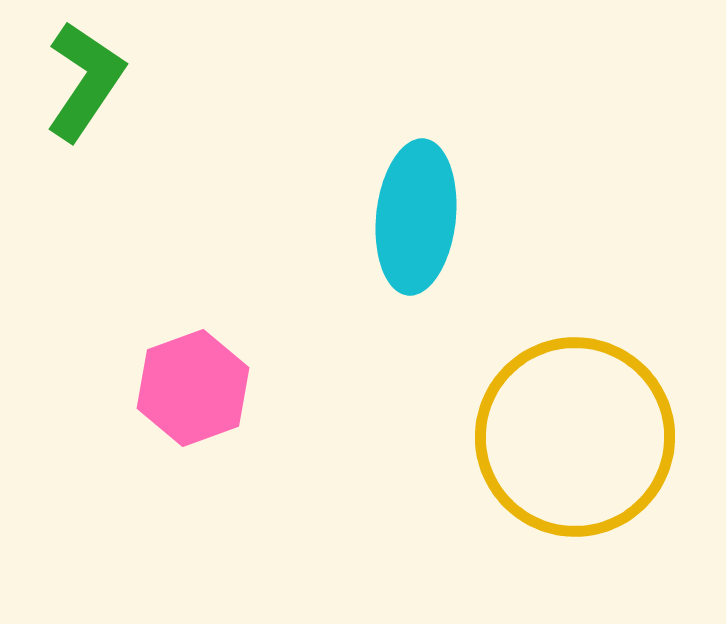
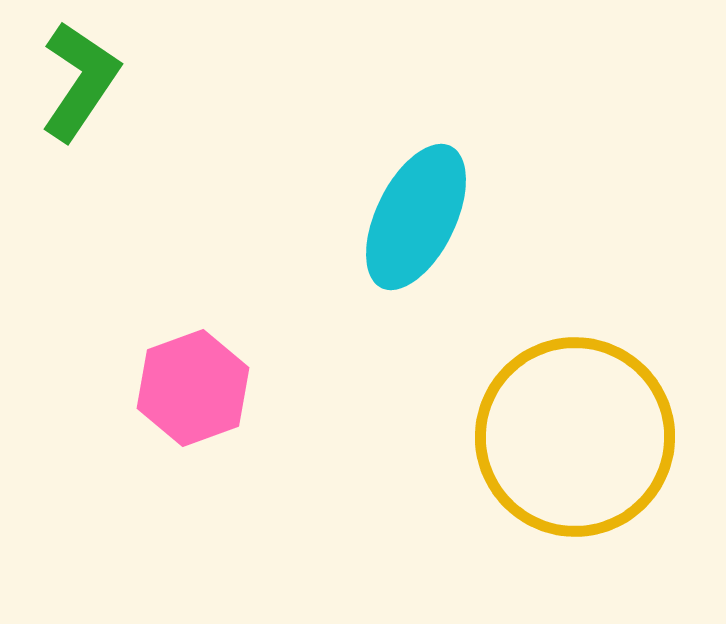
green L-shape: moved 5 px left
cyan ellipse: rotated 20 degrees clockwise
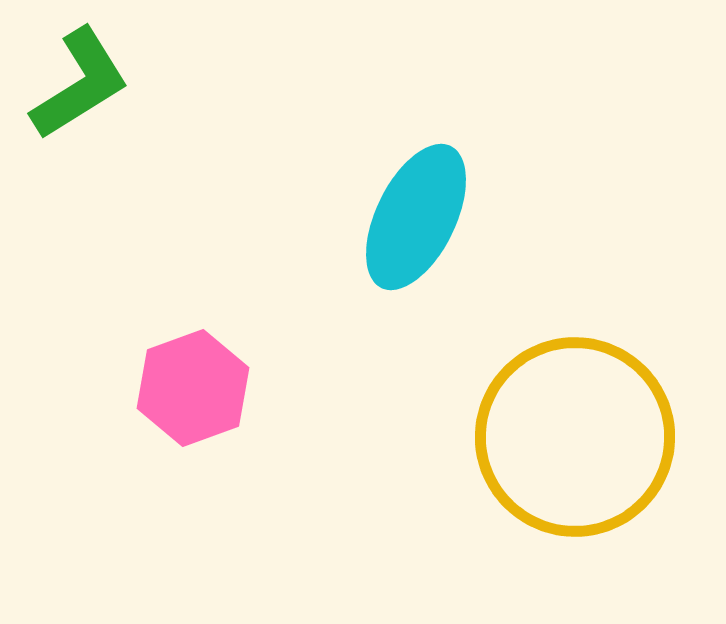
green L-shape: moved 3 px down; rotated 24 degrees clockwise
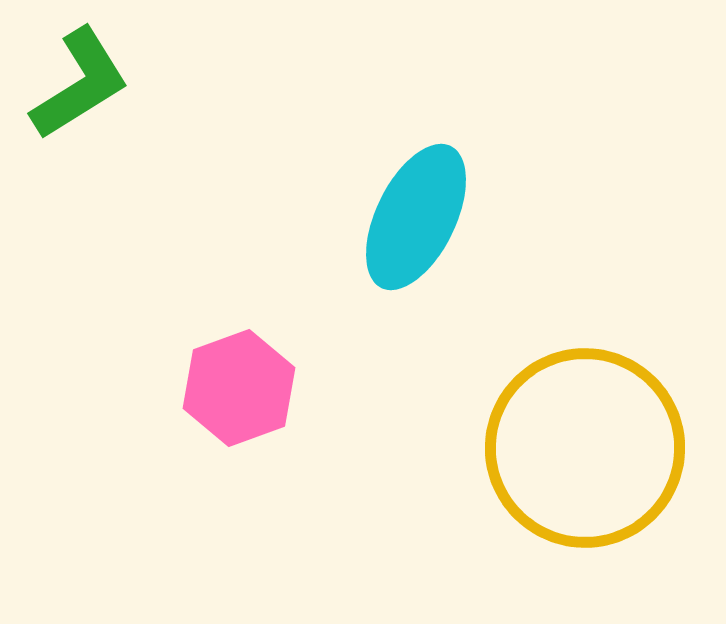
pink hexagon: moved 46 px right
yellow circle: moved 10 px right, 11 px down
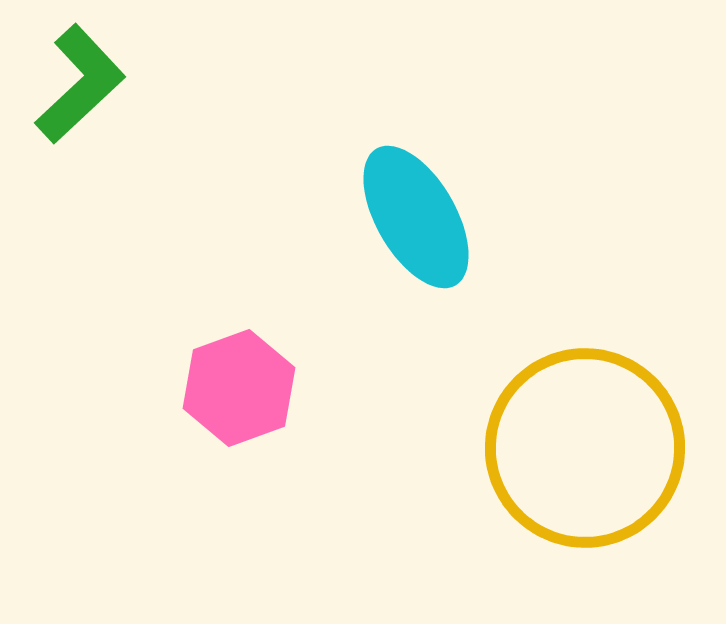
green L-shape: rotated 11 degrees counterclockwise
cyan ellipse: rotated 56 degrees counterclockwise
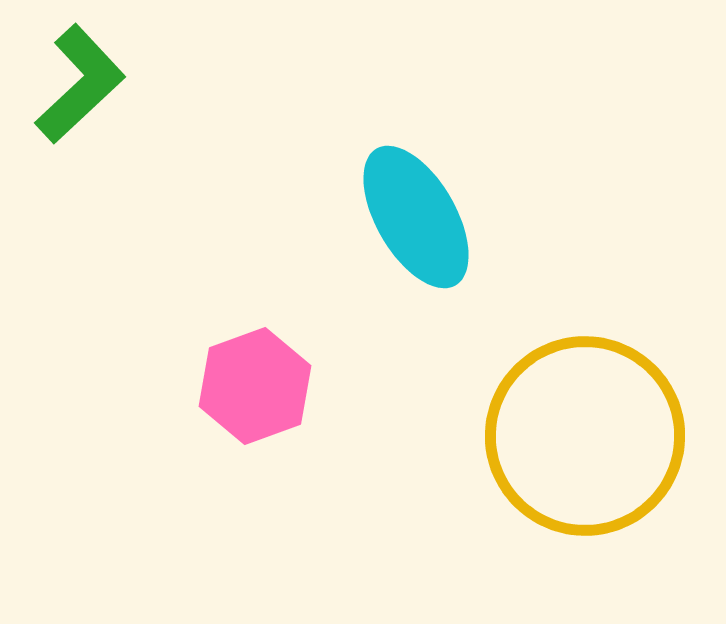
pink hexagon: moved 16 px right, 2 px up
yellow circle: moved 12 px up
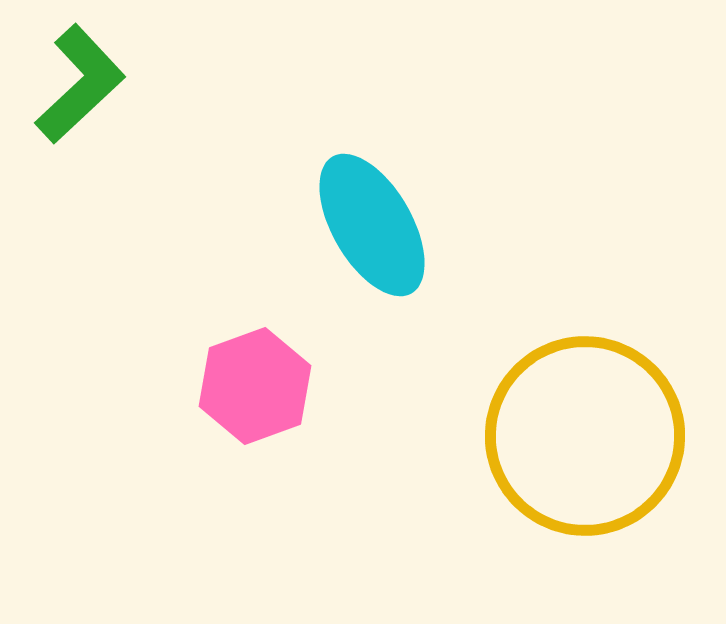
cyan ellipse: moved 44 px left, 8 px down
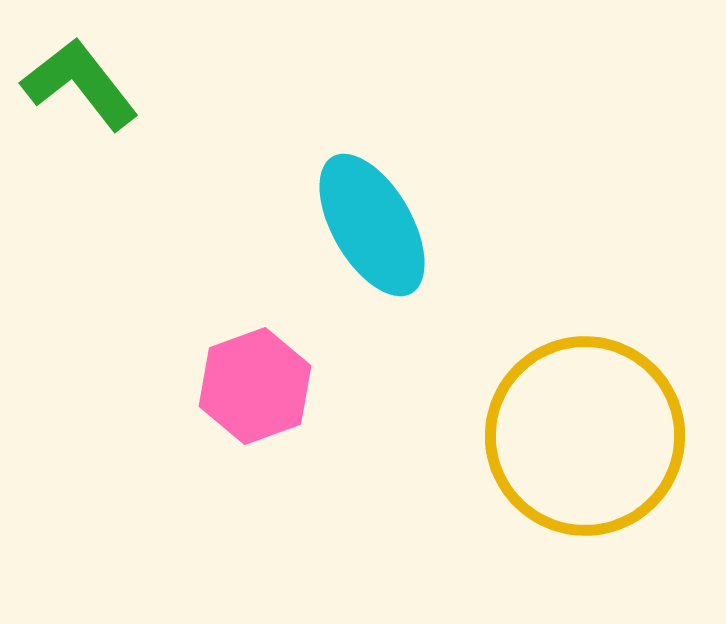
green L-shape: rotated 85 degrees counterclockwise
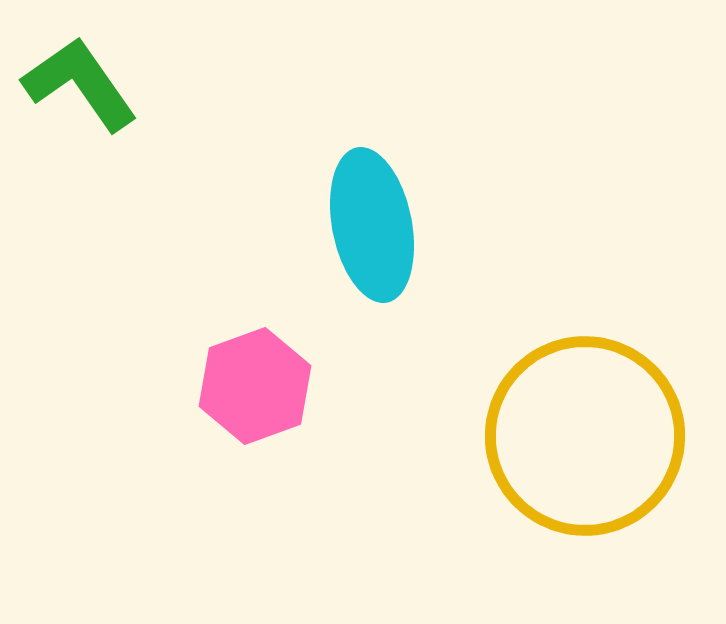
green L-shape: rotated 3 degrees clockwise
cyan ellipse: rotated 19 degrees clockwise
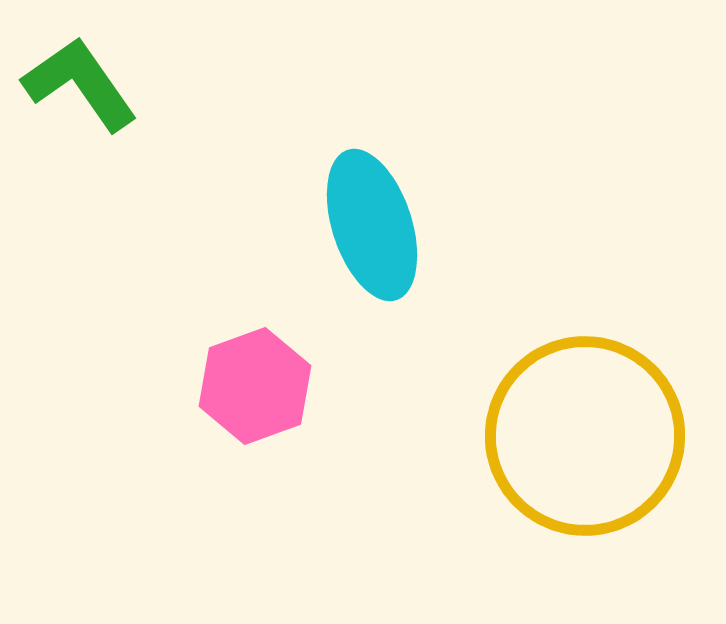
cyan ellipse: rotated 7 degrees counterclockwise
